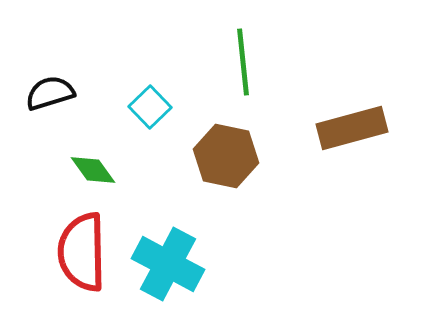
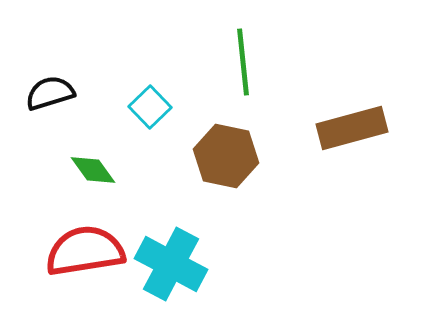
red semicircle: moved 3 px right, 1 px up; rotated 82 degrees clockwise
cyan cross: moved 3 px right
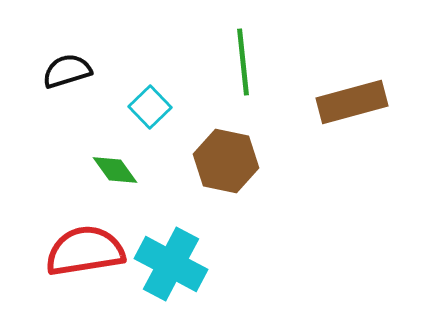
black semicircle: moved 17 px right, 22 px up
brown rectangle: moved 26 px up
brown hexagon: moved 5 px down
green diamond: moved 22 px right
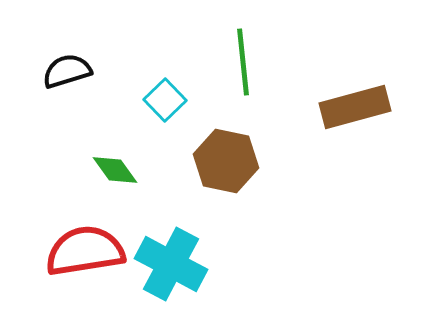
brown rectangle: moved 3 px right, 5 px down
cyan square: moved 15 px right, 7 px up
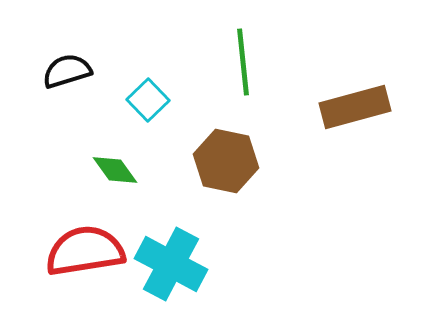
cyan square: moved 17 px left
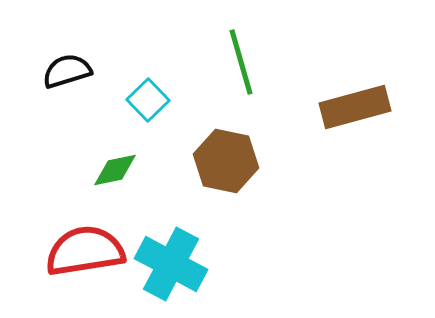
green line: moved 2 px left; rotated 10 degrees counterclockwise
green diamond: rotated 66 degrees counterclockwise
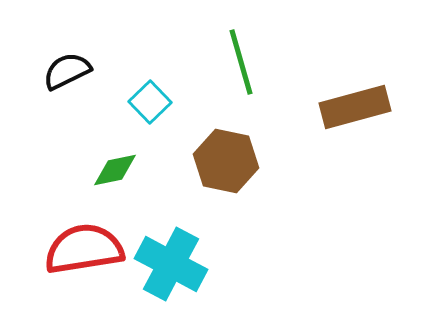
black semicircle: rotated 9 degrees counterclockwise
cyan square: moved 2 px right, 2 px down
red semicircle: moved 1 px left, 2 px up
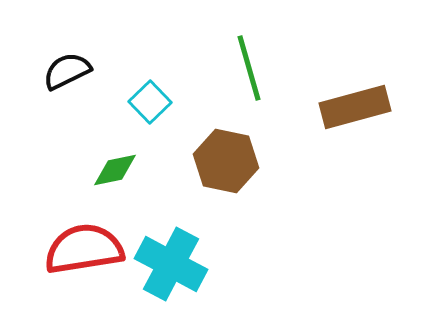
green line: moved 8 px right, 6 px down
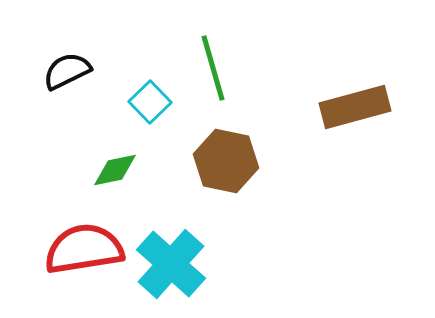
green line: moved 36 px left
cyan cross: rotated 14 degrees clockwise
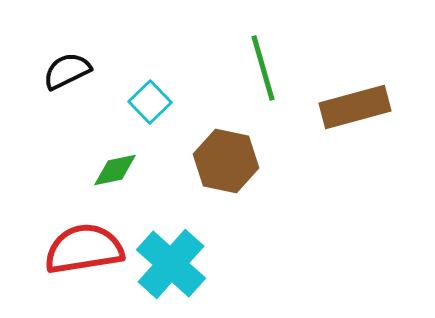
green line: moved 50 px right
